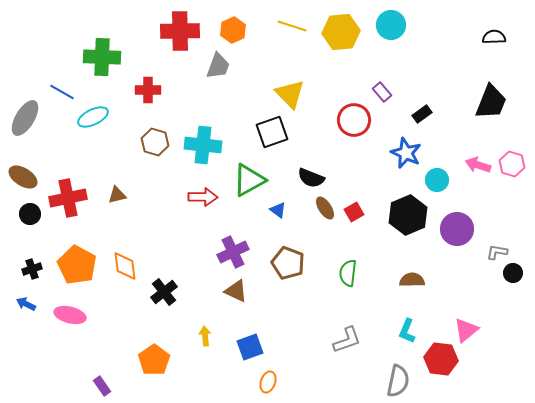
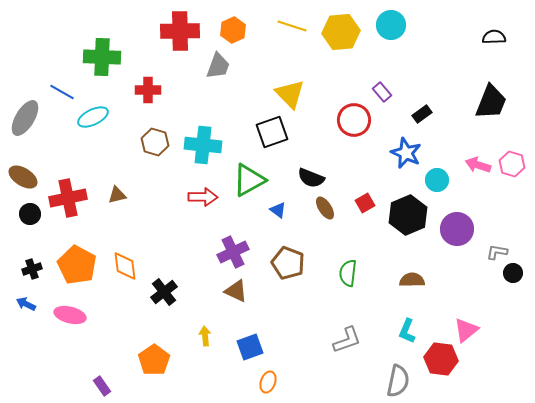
red square at (354, 212): moved 11 px right, 9 px up
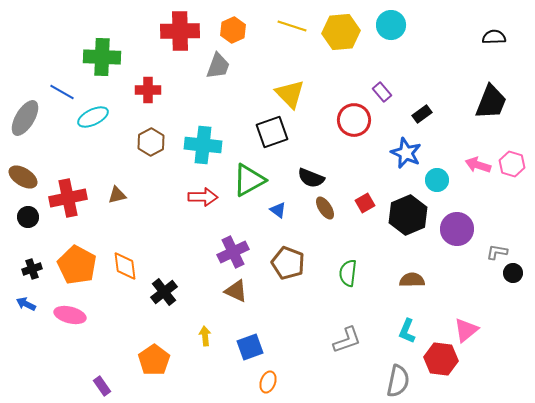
brown hexagon at (155, 142): moved 4 px left; rotated 16 degrees clockwise
black circle at (30, 214): moved 2 px left, 3 px down
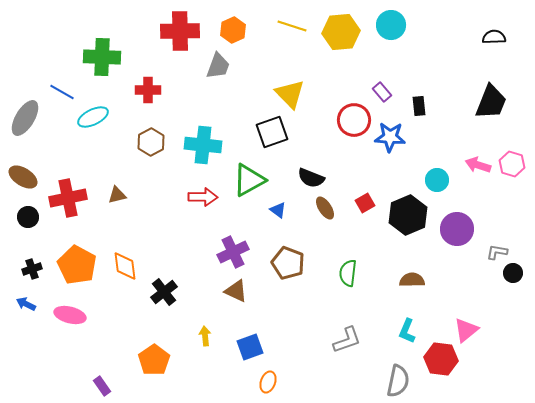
black rectangle at (422, 114): moved 3 px left, 8 px up; rotated 60 degrees counterclockwise
blue star at (406, 153): moved 16 px left, 16 px up; rotated 20 degrees counterclockwise
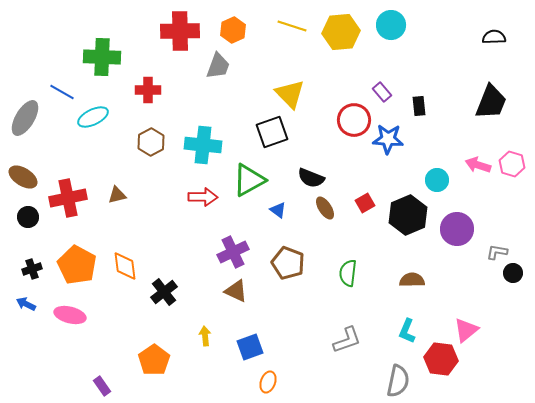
blue star at (390, 137): moved 2 px left, 2 px down
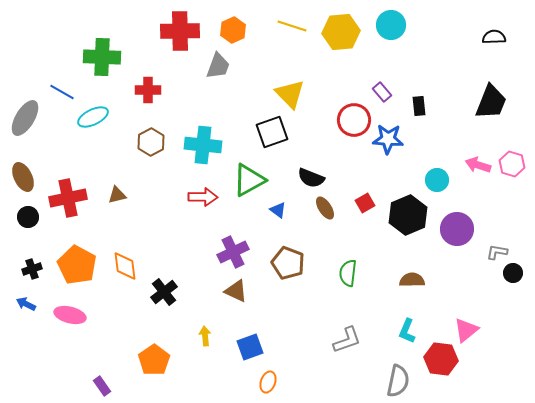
brown ellipse at (23, 177): rotated 32 degrees clockwise
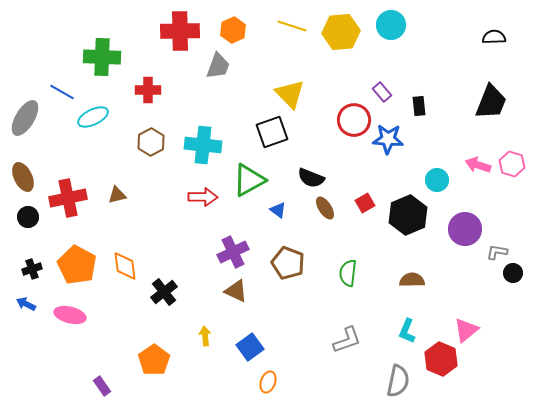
purple circle at (457, 229): moved 8 px right
blue square at (250, 347): rotated 16 degrees counterclockwise
red hexagon at (441, 359): rotated 16 degrees clockwise
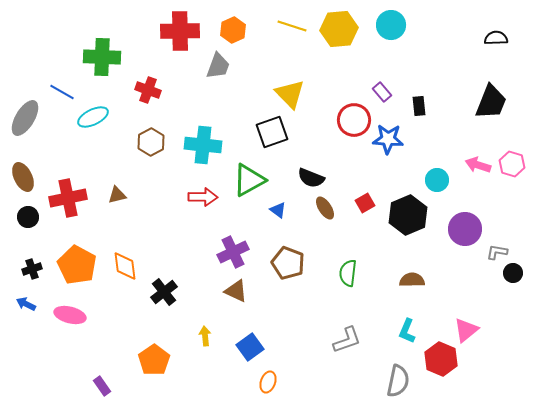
yellow hexagon at (341, 32): moved 2 px left, 3 px up
black semicircle at (494, 37): moved 2 px right, 1 px down
red cross at (148, 90): rotated 20 degrees clockwise
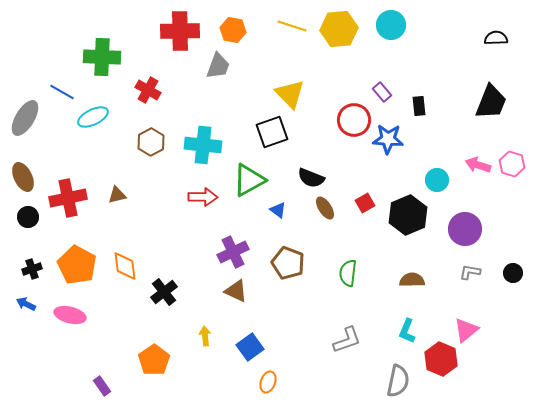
orange hexagon at (233, 30): rotated 25 degrees counterclockwise
red cross at (148, 90): rotated 10 degrees clockwise
gray L-shape at (497, 252): moved 27 px left, 20 px down
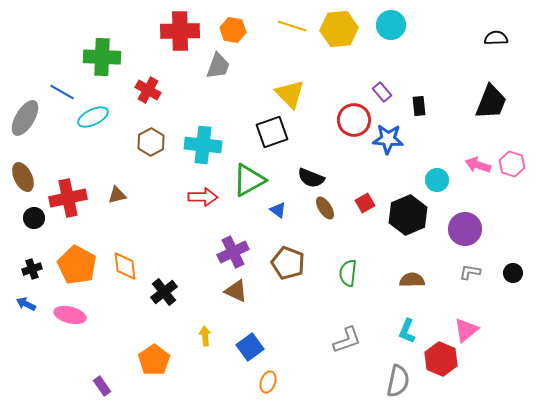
black circle at (28, 217): moved 6 px right, 1 px down
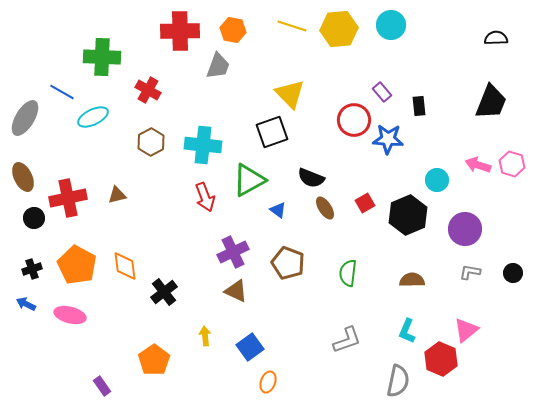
red arrow at (203, 197): moved 2 px right; rotated 68 degrees clockwise
